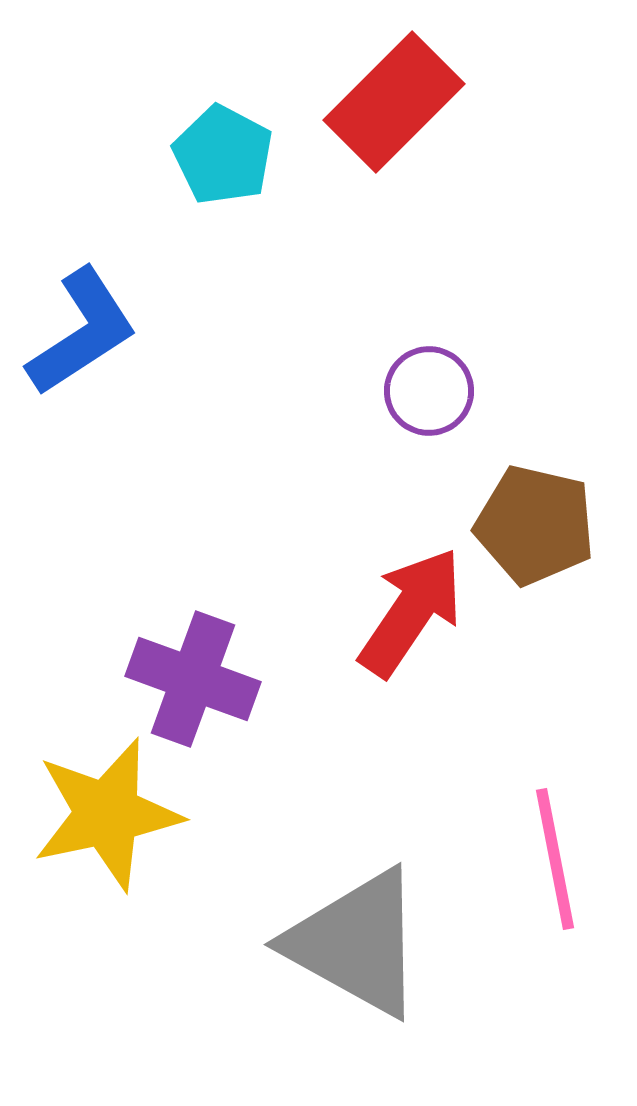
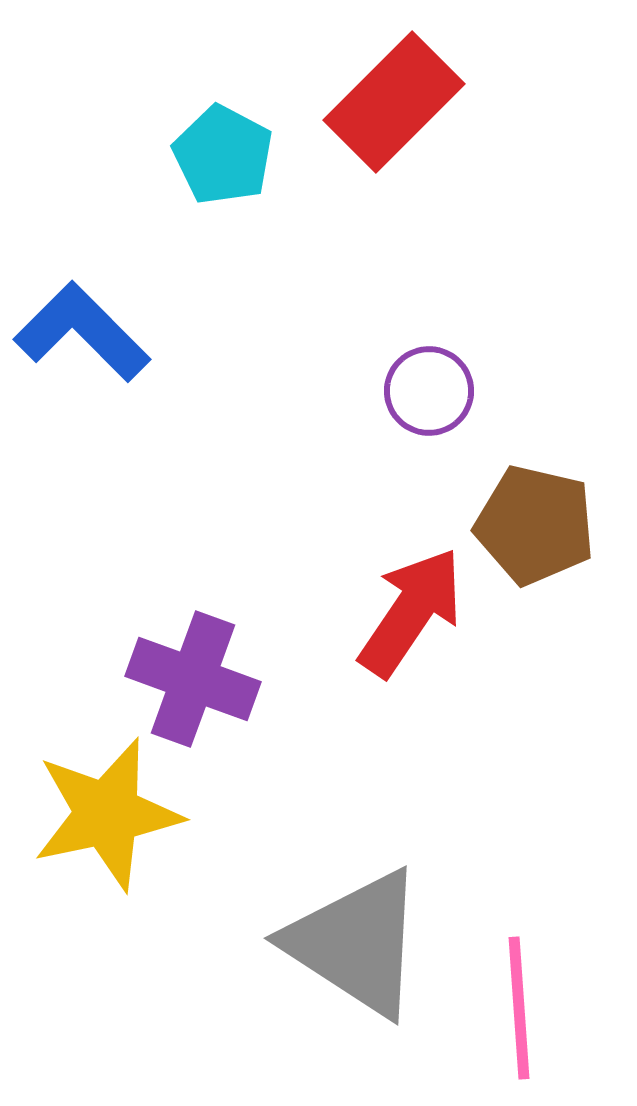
blue L-shape: rotated 102 degrees counterclockwise
pink line: moved 36 px left, 149 px down; rotated 7 degrees clockwise
gray triangle: rotated 4 degrees clockwise
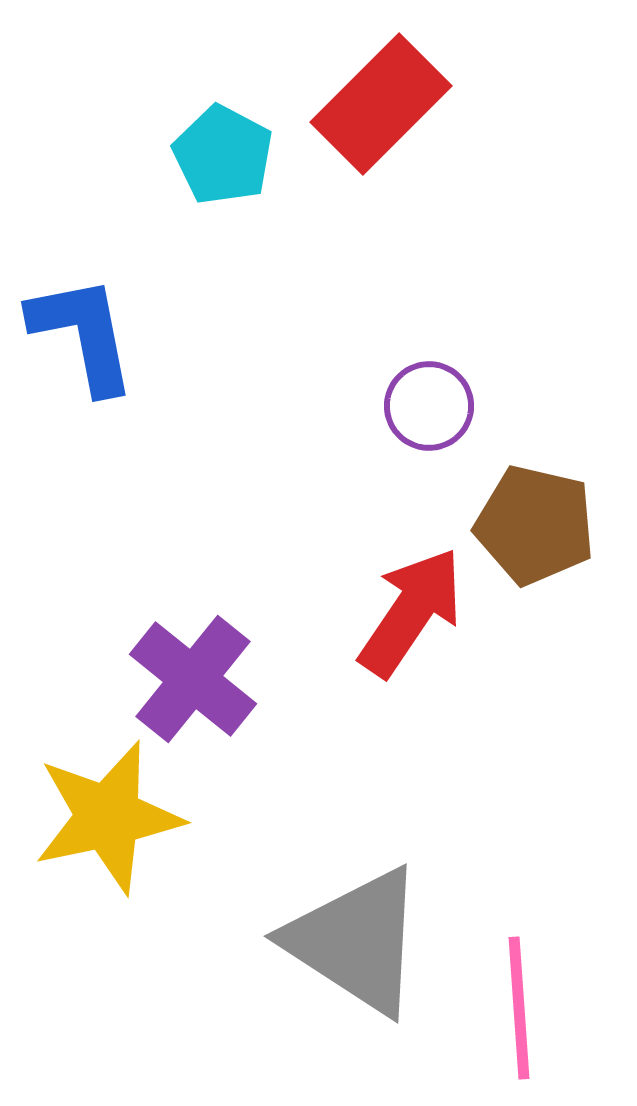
red rectangle: moved 13 px left, 2 px down
blue L-shape: moved 1 px right, 2 px down; rotated 34 degrees clockwise
purple circle: moved 15 px down
purple cross: rotated 19 degrees clockwise
yellow star: moved 1 px right, 3 px down
gray triangle: moved 2 px up
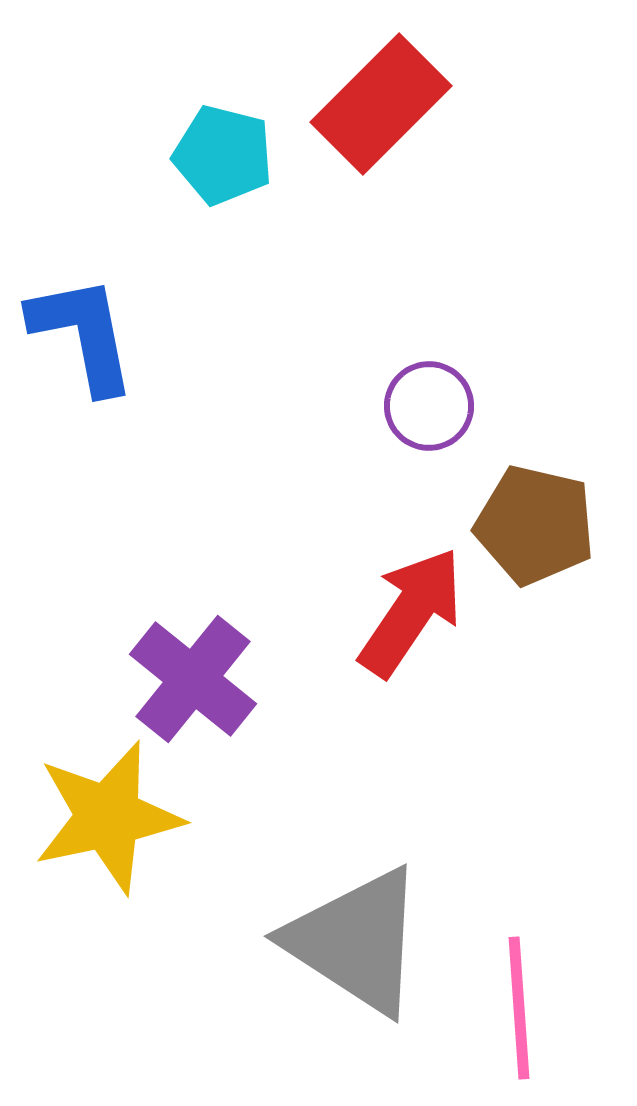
cyan pentagon: rotated 14 degrees counterclockwise
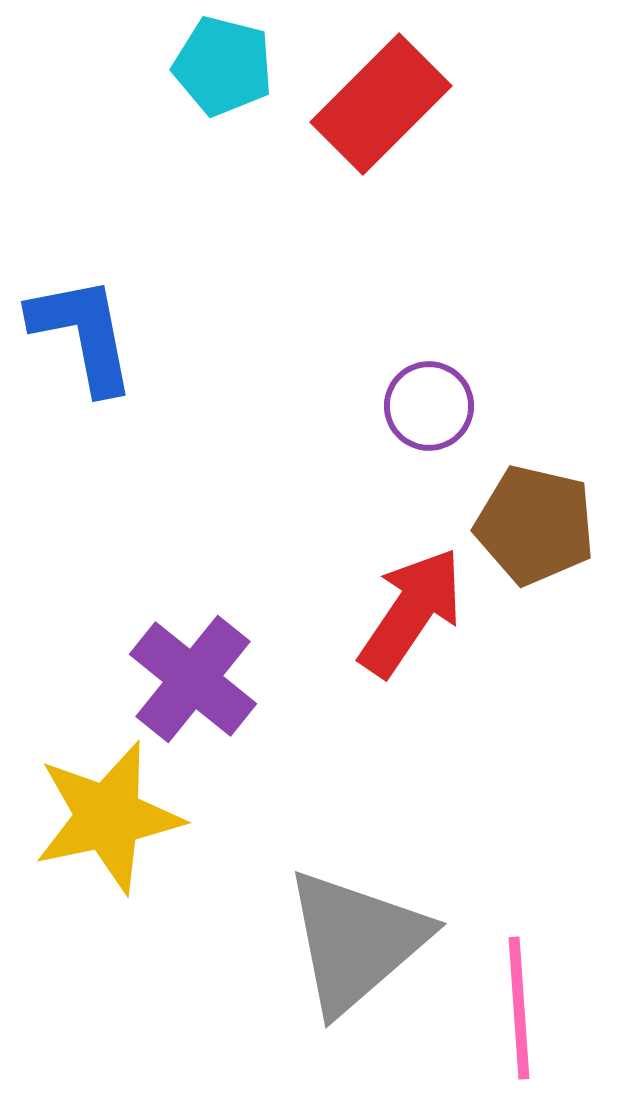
cyan pentagon: moved 89 px up
gray triangle: rotated 46 degrees clockwise
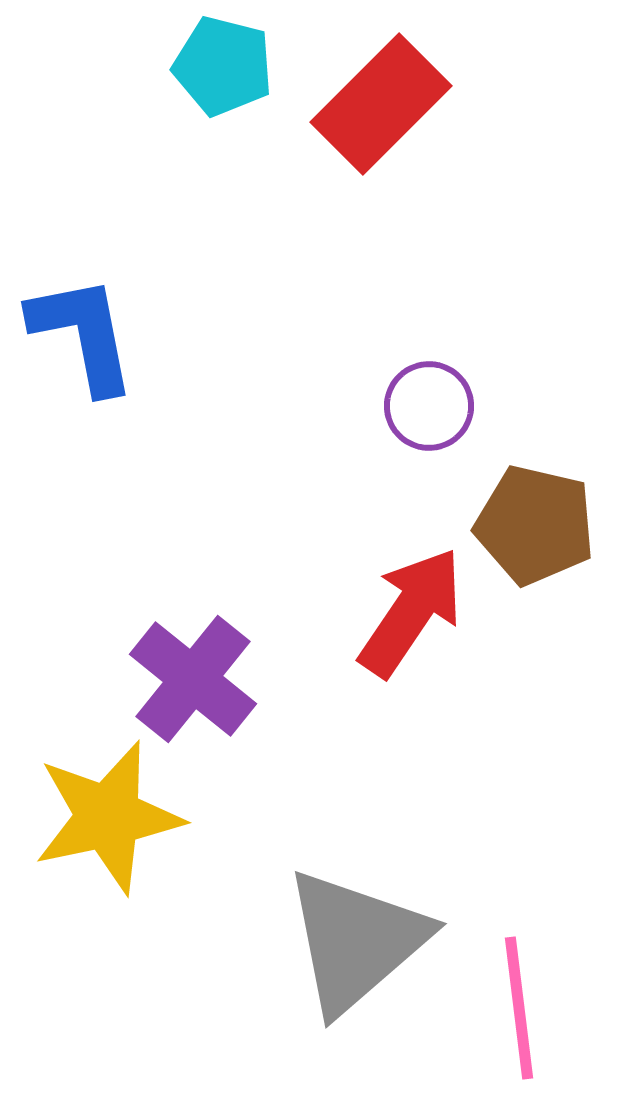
pink line: rotated 3 degrees counterclockwise
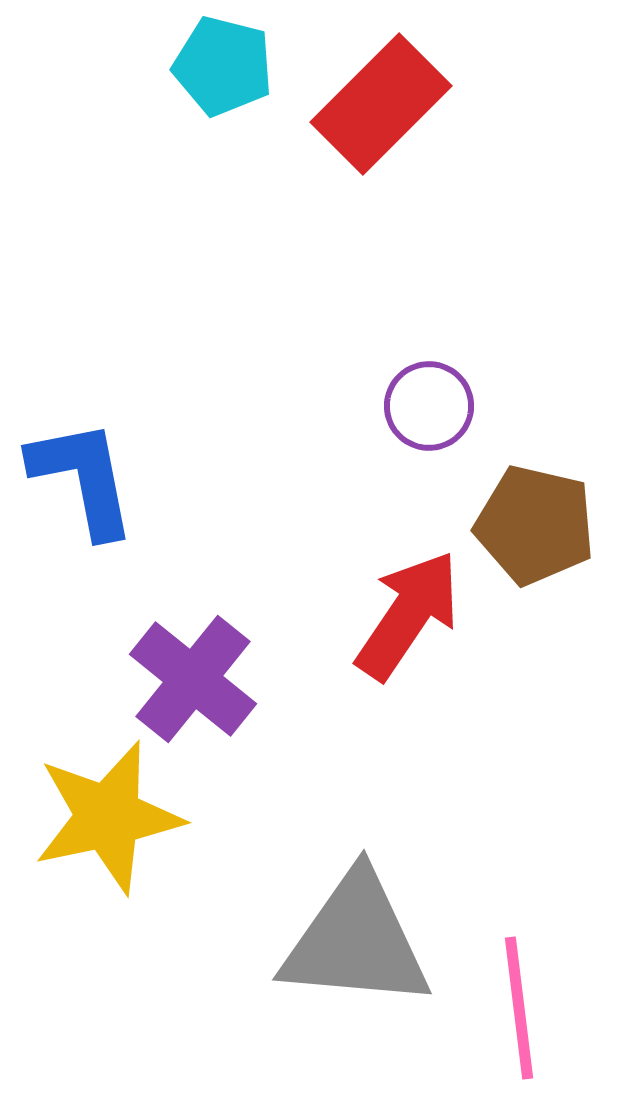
blue L-shape: moved 144 px down
red arrow: moved 3 px left, 3 px down
gray triangle: rotated 46 degrees clockwise
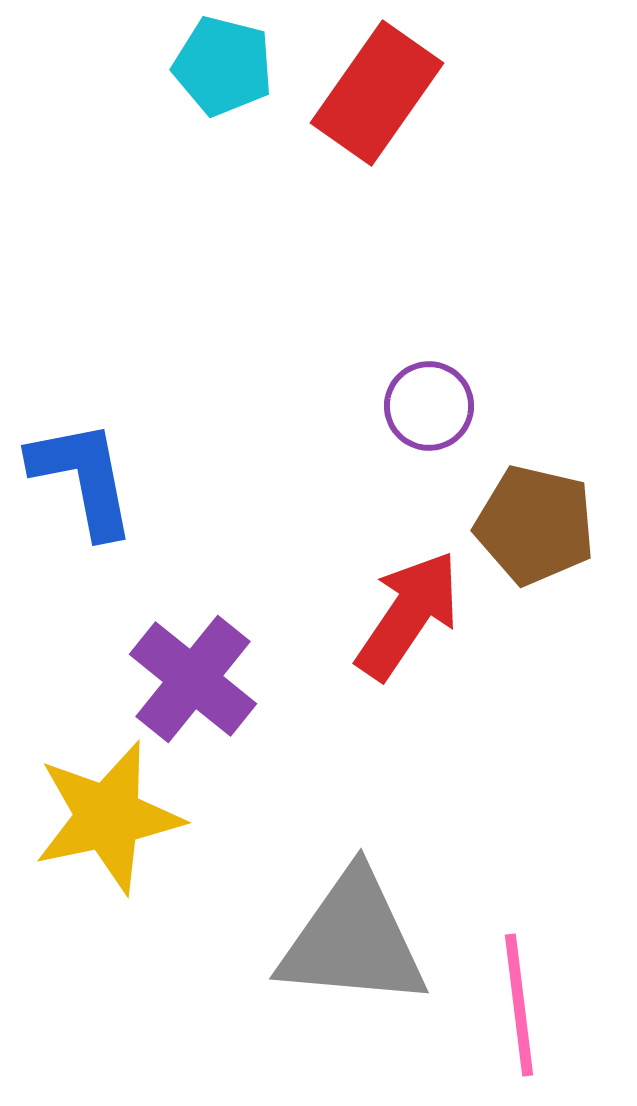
red rectangle: moved 4 px left, 11 px up; rotated 10 degrees counterclockwise
gray triangle: moved 3 px left, 1 px up
pink line: moved 3 px up
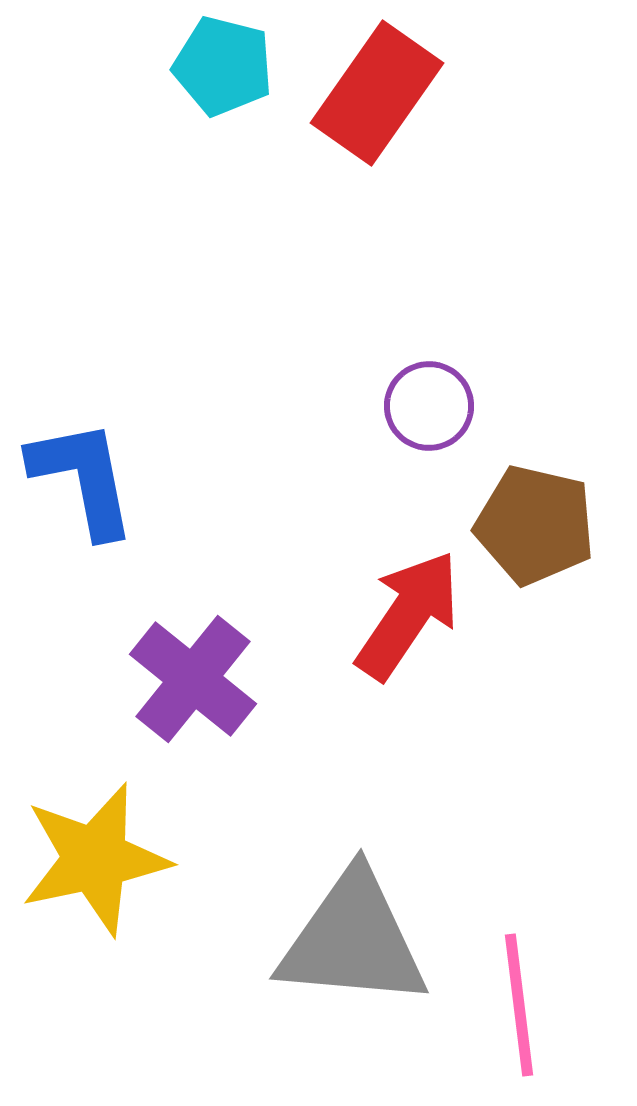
yellow star: moved 13 px left, 42 px down
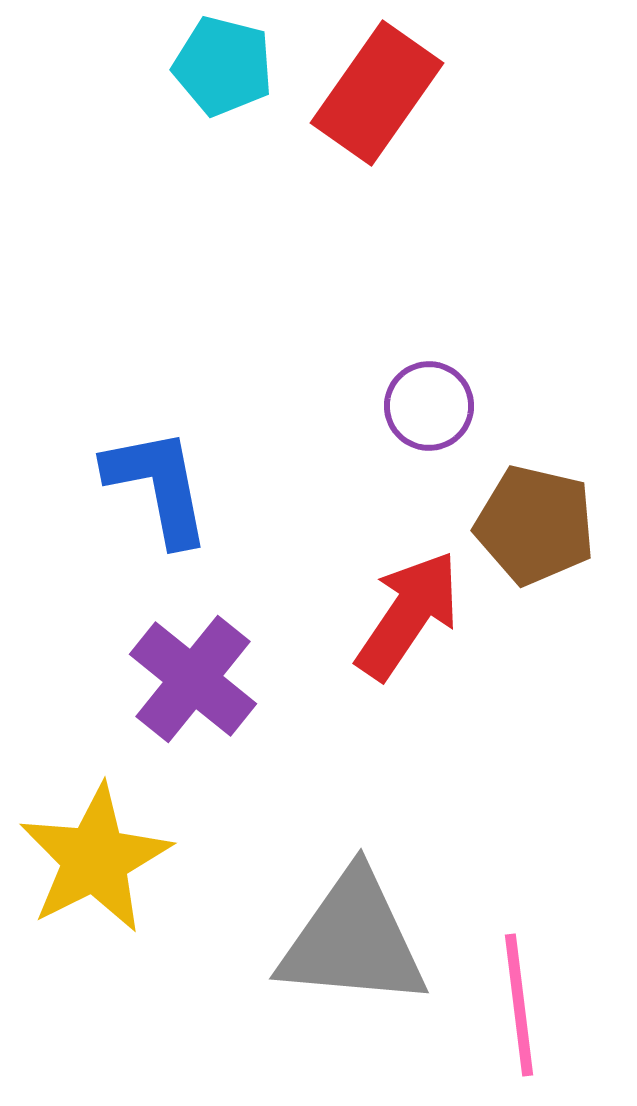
blue L-shape: moved 75 px right, 8 px down
yellow star: rotated 15 degrees counterclockwise
